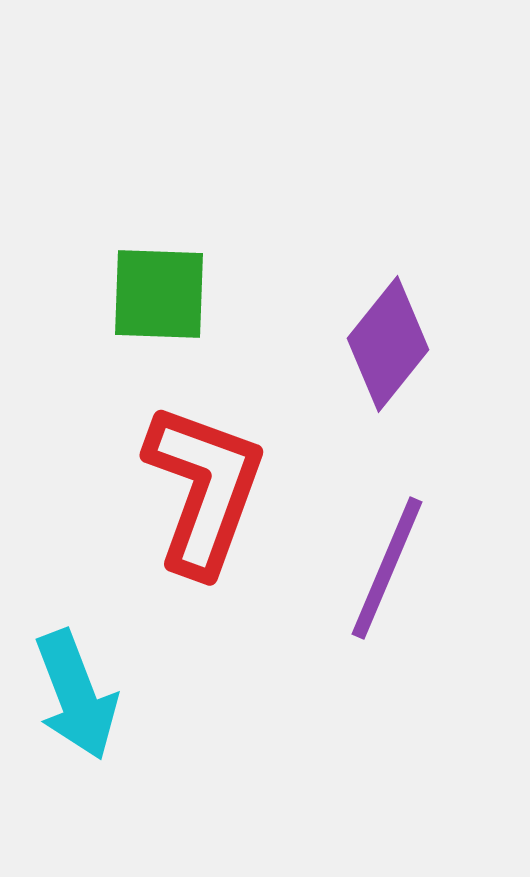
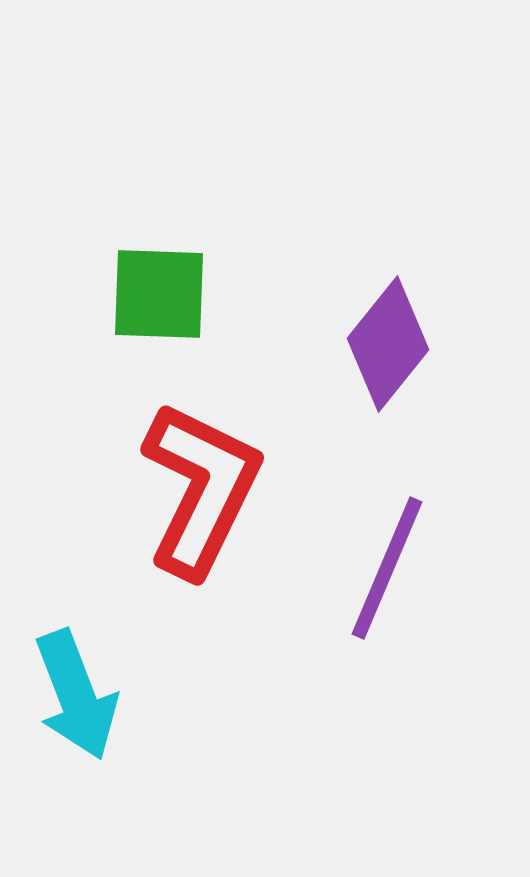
red L-shape: moved 3 px left; rotated 6 degrees clockwise
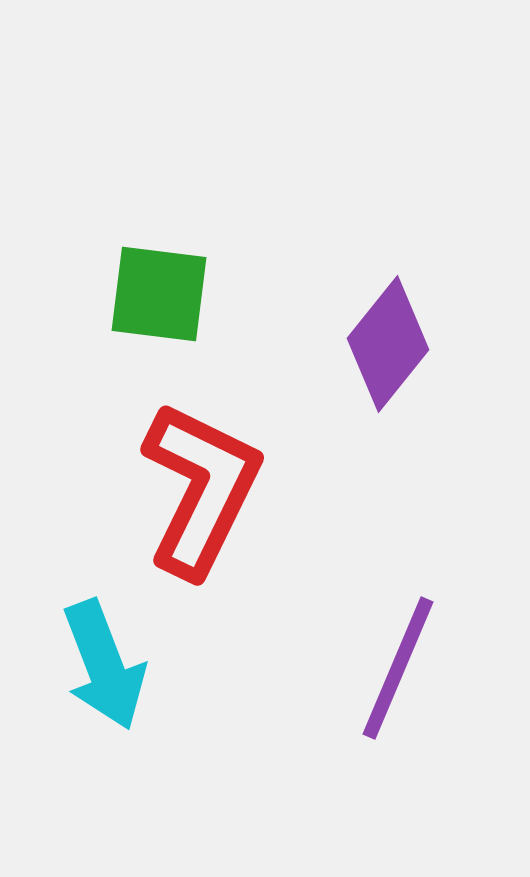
green square: rotated 5 degrees clockwise
purple line: moved 11 px right, 100 px down
cyan arrow: moved 28 px right, 30 px up
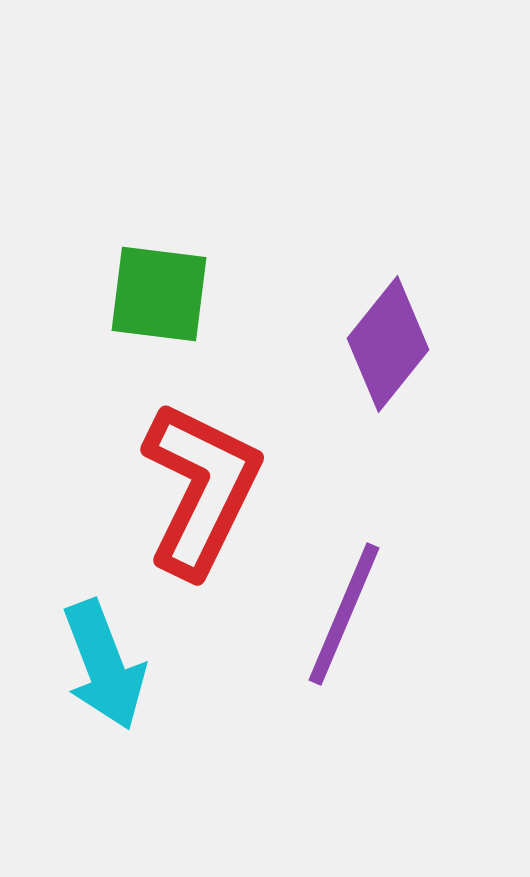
purple line: moved 54 px left, 54 px up
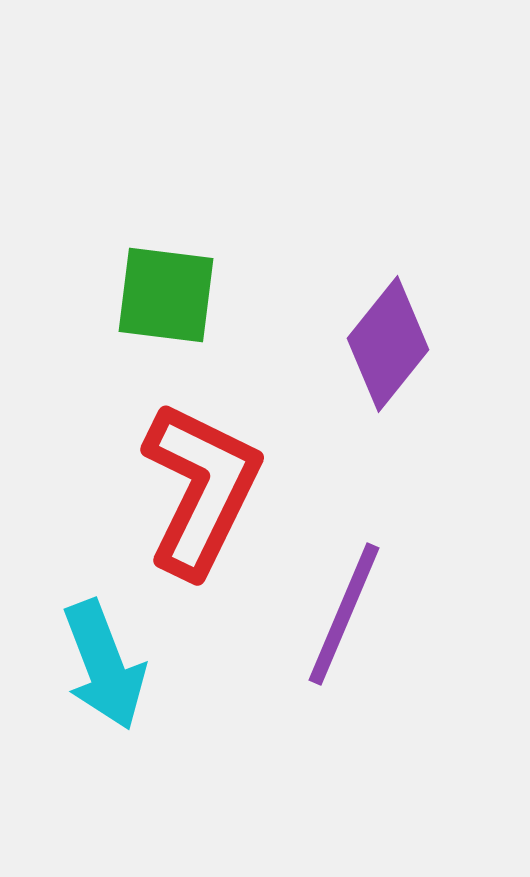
green square: moved 7 px right, 1 px down
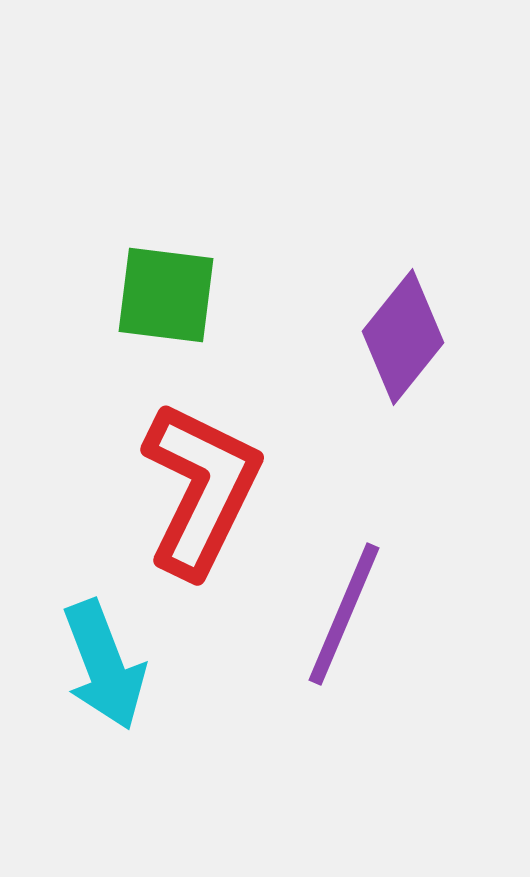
purple diamond: moved 15 px right, 7 px up
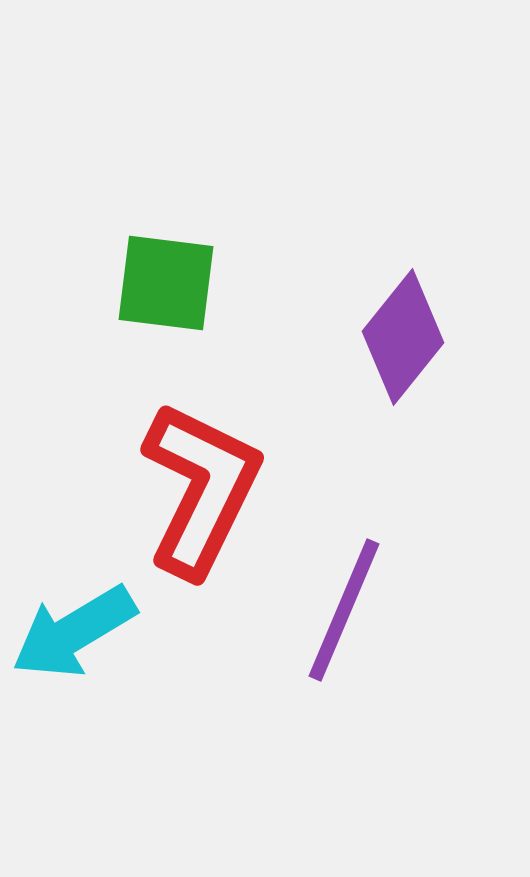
green square: moved 12 px up
purple line: moved 4 px up
cyan arrow: moved 30 px left, 33 px up; rotated 80 degrees clockwise
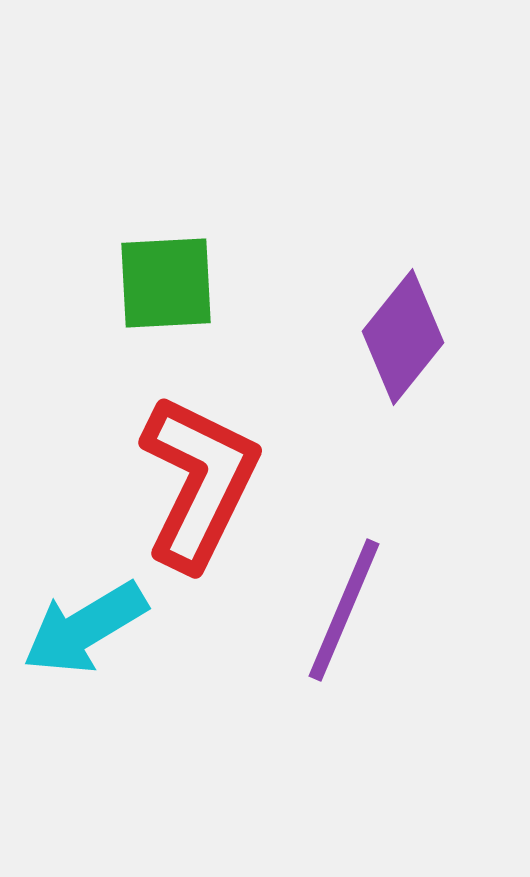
green square: rotated 10 degrees counterclockwise
red L-shape: moved 2 px left, 7 px up
cyan arrow: moved 11 px right, 4 px up
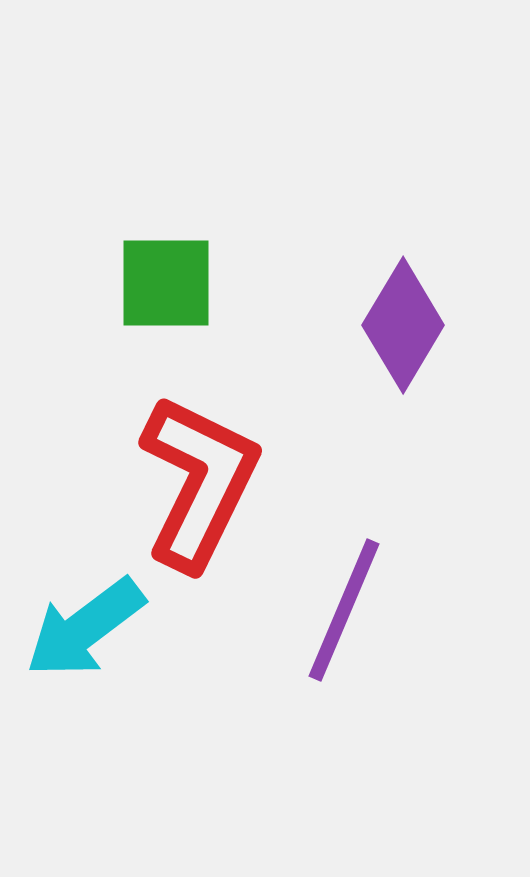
green square: rotated 3 degrees clockwise
purple diamond: moved 12 px up; rotated 8 degrees counterclockwise
cyan arrow: rotated 6 degrees counterclockwise
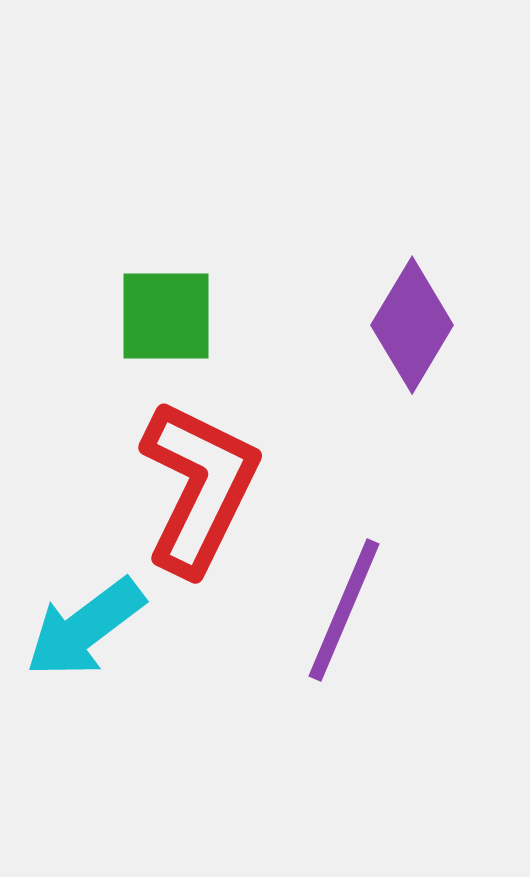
green square: moved 33 px down
purple diamond: moved 9 px right
red L-shape: moved 5 px down
